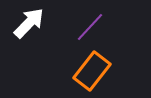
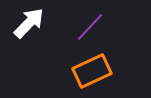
orange rectangle: rotated 27 degrees clockwise
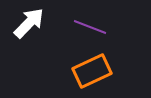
purple line: rotated 68 degrees clockwise
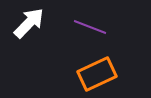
orange rectangle: moved 5 px right, 3 px down
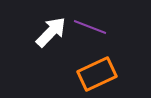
white arrow: moved 22 px right, 9 px down
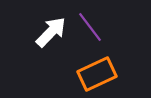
purple line: rotated 32 degrees clockwise
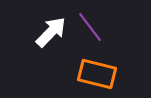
orange rectangle: rotated 39 degrees clockwise
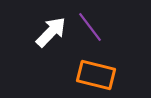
orange rectangle: moved 1 px left, 1 px down
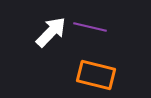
purple line: rotated 40 degrees counterclockwise
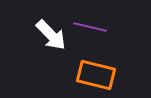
white arrow: moved 3 px down; rotated 92 degrees clockwise
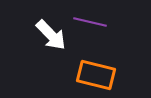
purple line: moved 5 px up
